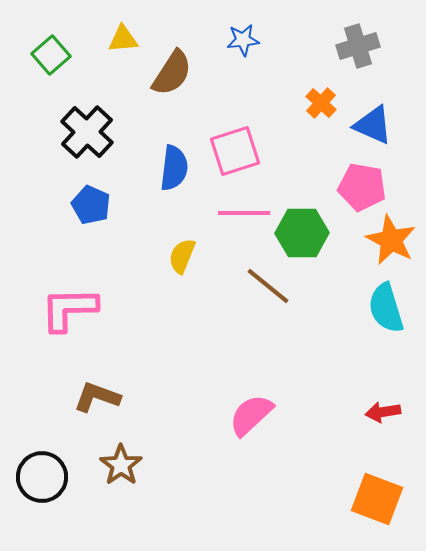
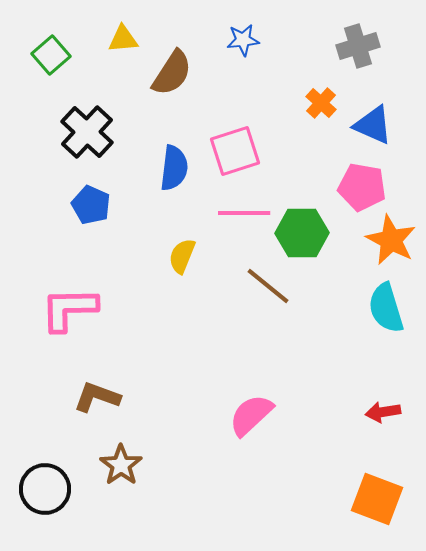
black circle: moved 3 px right, 12 px down
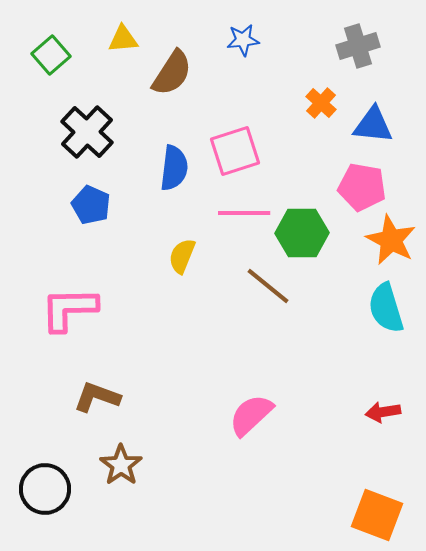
blue triangle: rotated 18 degrees counterclockwise
orange square: moved 16 px down
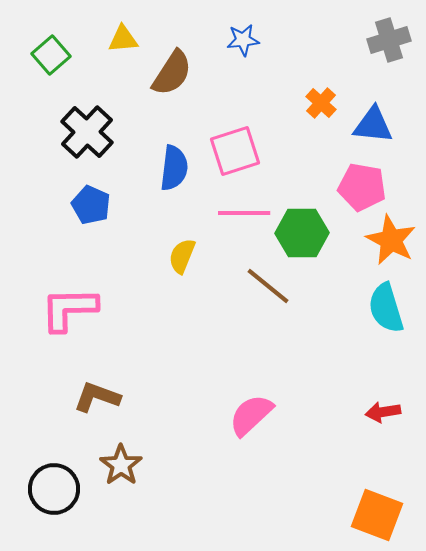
gray cross: moved 31 px right, 6 px up
black circle: moved 9 px right
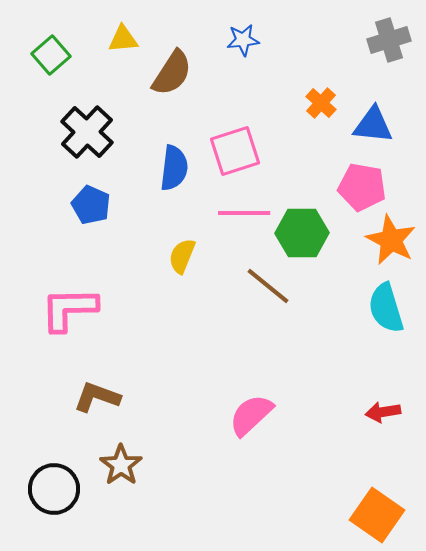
orange square: rotated 14 degrees clockwise
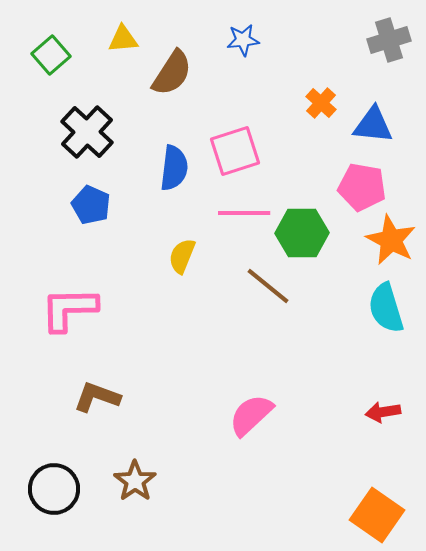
brown star: moved 14 px right, 16 px down
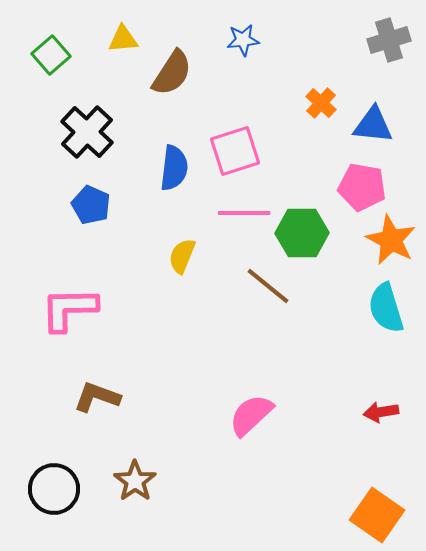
red arrow: moved 2 px left
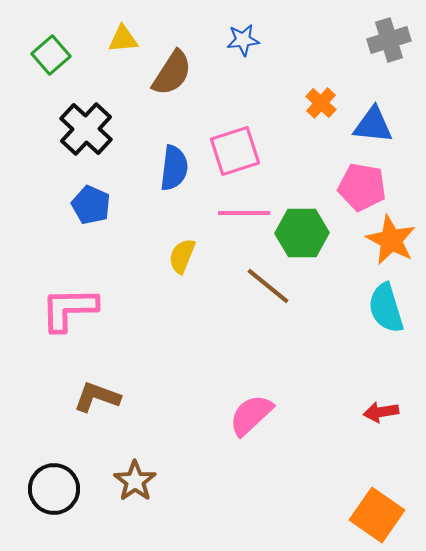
black cross: moved 1 px left, 3 px up
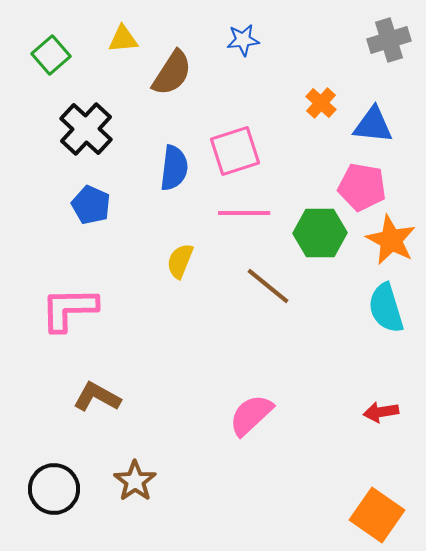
green hexagon: moved 18 px right
yellow semicircle: moved 2 px left, 5 px down
brown L-shape: rotated 9 degrees clockwise
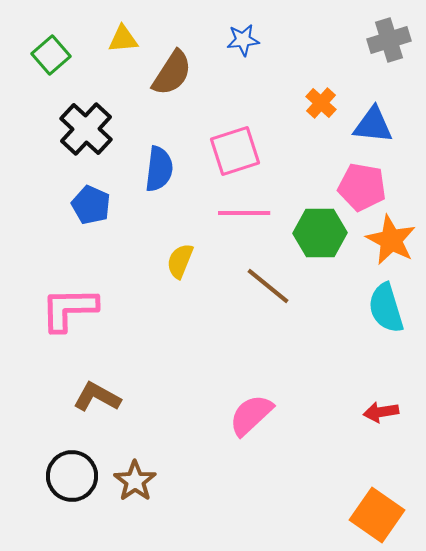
blue semicircle: moved 15 px left, 1 px down
black circle: moved 18 px right, 13 px up
